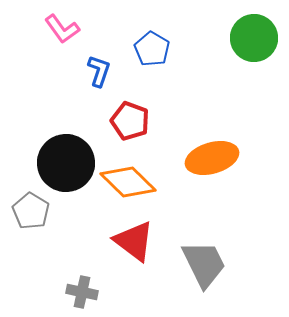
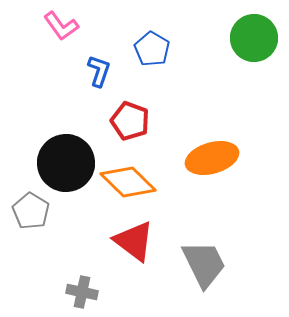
pink L-shape: moved 1 px left, 3 px up
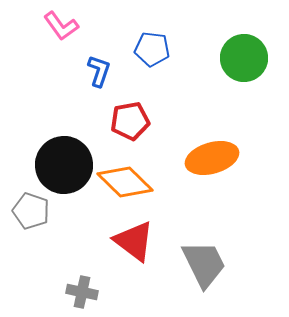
green circle: moved 10 px left, 20 px down
blue pentagon: rotated 24 degrees counterclockwise
red pentagon: rotated 30 degrees counterclockwise
black circle: moved 2 px left, 2 px down
orange diamond: moved 3 px left
gray pentagon: rotated 12 degrees counterclockwise
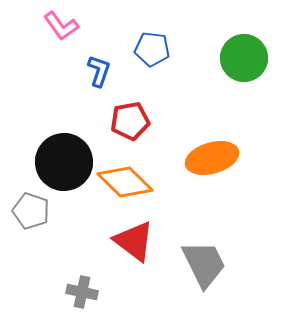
black circle: moved 3 px up
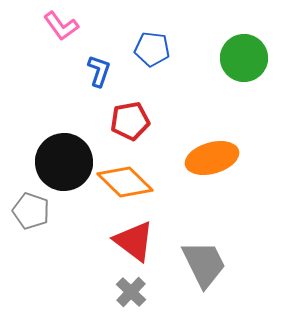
gray cross: moved 49 px right; rotated 32 degrees clockwise
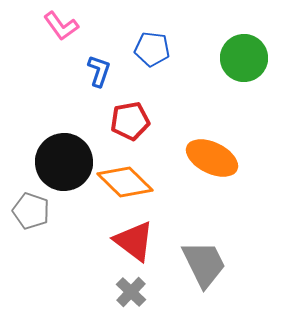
orange ellipse: rotated 42 degrees clockwise
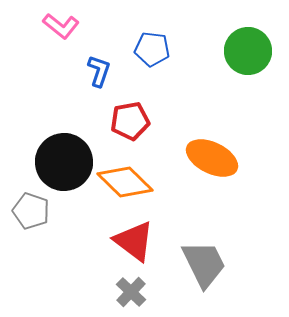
pink L-shape: rotated 15 degrees counterclockwise
green circle: moved 4 px right, 7 px up
